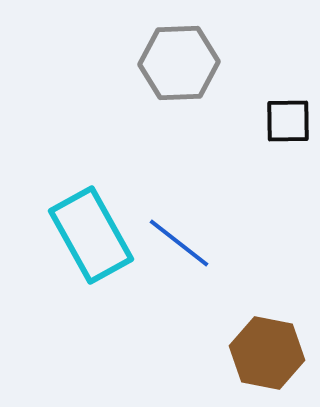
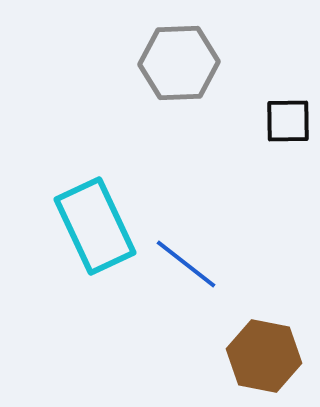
cyan rectangle: moved 4 px right, 9 px up; rotated 4 degrees clockwise
blue line: moved 7 px right, 21 px down
brown hexagon: moved 3 px left, 3 px down
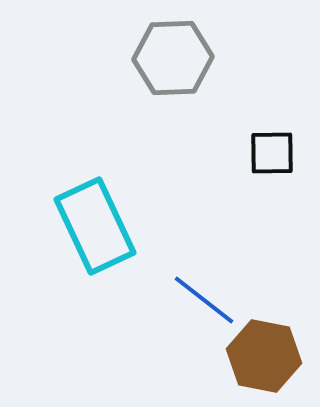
gray hexagon: moved 6 px left, 5 px up
black square: moved 16 px left, 32 px down
blue line: moved 18 px right, 36 px down
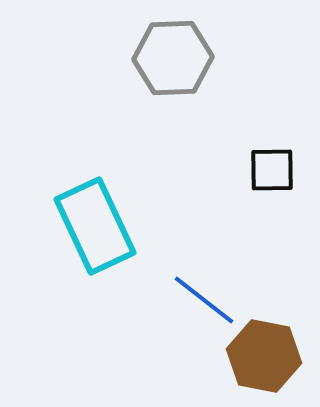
black square: moved 17 px down
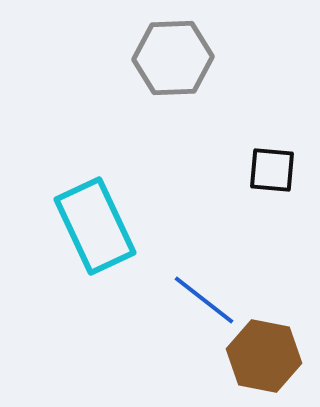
black square: rotated 6 degrees clockwise
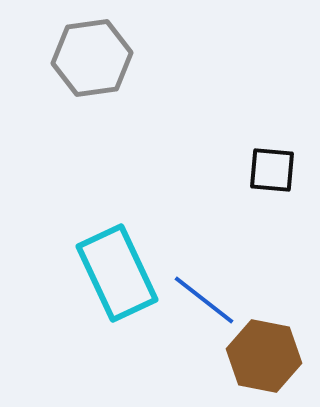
gray hexagon: moved 81 px left; rotated 6 degrees counterclockwise
cyan rectangle: moved 22 px right, 47 px down
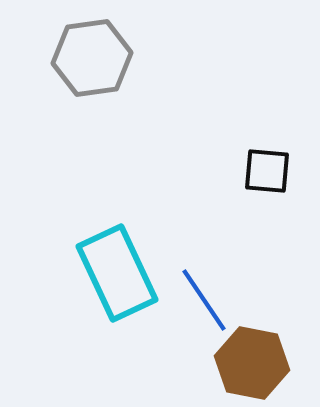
black square: moved 5 px left, 1 px down
blue line: rotated 18 degrees clockwise
brown hexagon: moved 12 px left, 7 px down
